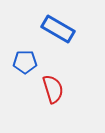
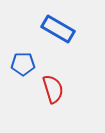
blue pentagon: moved 2 px left, 2 px down
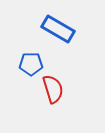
blue pentagon: moved 8 px right
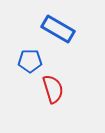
blue pentagon: moved 1 px left, 3 px up
